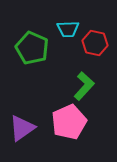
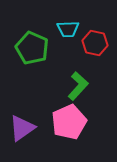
green L-shape: moved 6 px left
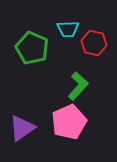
red hexagon: moved 1 px left
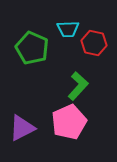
purple triangle: rotated 8 degrees clockwise
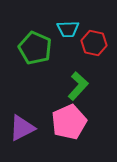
green pentagon: moved 3 px right
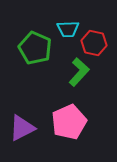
green L-shape: moved 1 px right, 14 px up
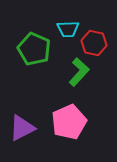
green pentagon: moved 1 px left, 1 px down
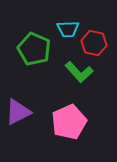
green L-shape: rotated 96 degrees clockwise
purple triangle: moved 4 px left, 16 px up
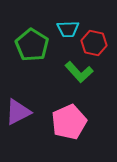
green pentagon: moved 2 px left, 4 px up; rotated 8 degrees clockwise
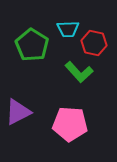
pink pentagon: moved 1 px right, 2 px down; rotated 28 degrees clockwise
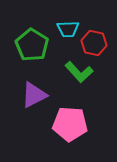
purple triangle: moved 16 px right, 17 px up
